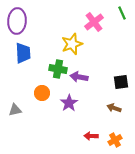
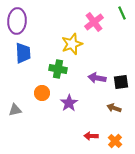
purple arrow: moved 18 px right, 1 px down
orange cross: moved 1 px down; rotated 16 degrees counterclockwise
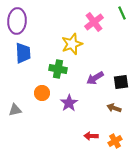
purple arrow: moved 2 px left; rotated 42 degrees counterclockwise
orange cross: rotated 16 degrees clockwise
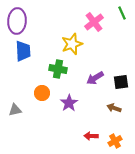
blue trapezoid: moved 2 px up
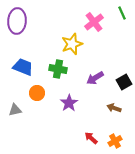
blue trapezoid: moved 16 px down; rotated 65 degrees counterclockwise
black square: moved 3 px right; rotated 21 degrees counterclockwise
orange circle: moved 5 px left
red arrow: moved 2 px down; rotated 40 degrees clockwise
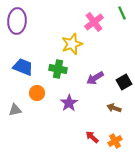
red arrow: moved 1 px right, 1 px up
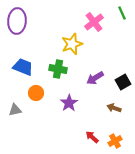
black square: moved 1 px left
orange circle: moved 1 px left
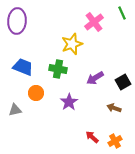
purple star: moved 1 px up
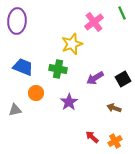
black square: moved 3 px up
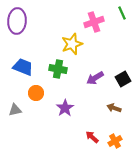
pink cross: rotated 18 degrees clockwise
purple star: moved 4 px left, 6 px down
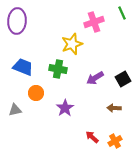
brown arrow: rotated 16 degrees counterclockwise
